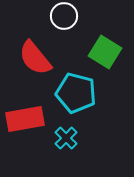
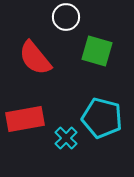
white circle: moved 2 px right, 1 px down
green square: moved 8 px left, 1 px up; rotated 16 degrees counterclockwise
cyan pentagon: moved 26 px right, 25 px down
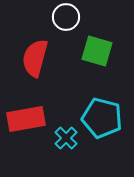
red semicircle: rotated 54 degrees clockwise
red rectangle: moved 1 px right
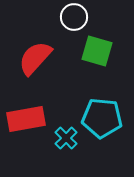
white circle: moved 8 px right
red semicircle: rotated 27 degrees clockwise
cyan pentagon: rotated 9 degrees counterclockwise
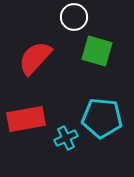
cyan cross: rotated 20 degrees clockwise
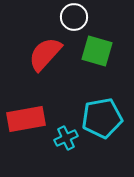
red semicircle: moved 10 px right, 4 px up
cyan pentagon: rotated 15 degrees counterclockwise
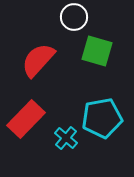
red semicircle: moved 7 px left, 6 px down
red rectangle: rotated 36 degrees counterclockwise
cyan cross: rotated 25 degrees counterclockwise
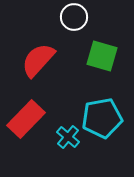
green square: moved 5 px right, 5 px down
cyan cross: moved 2 px right, 1 px up
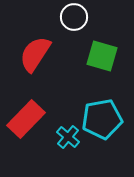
red semicircle: moved 3 px left, 6 px up; rotated 9 degrees counterclockwise
cyan pentagon: moved 1 px down
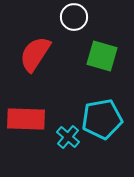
red rectangle: rotated 48 degrees clockwise
